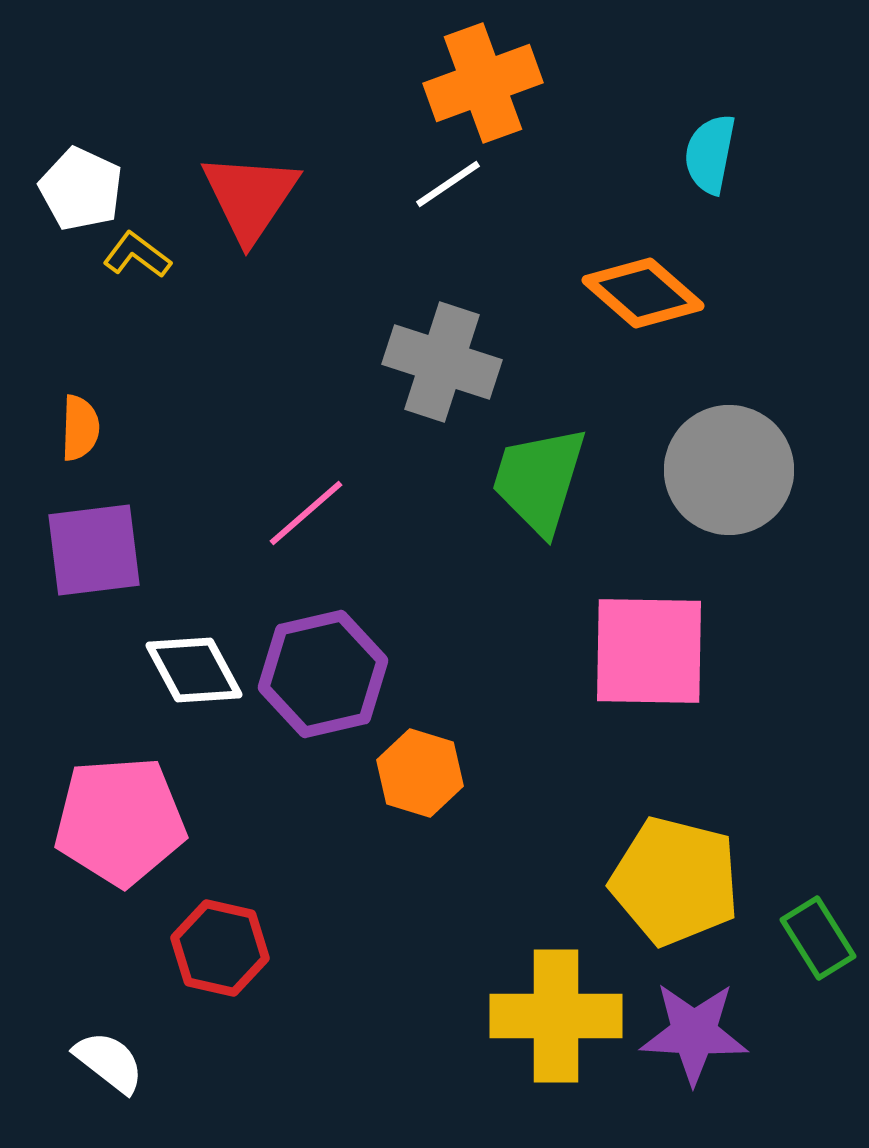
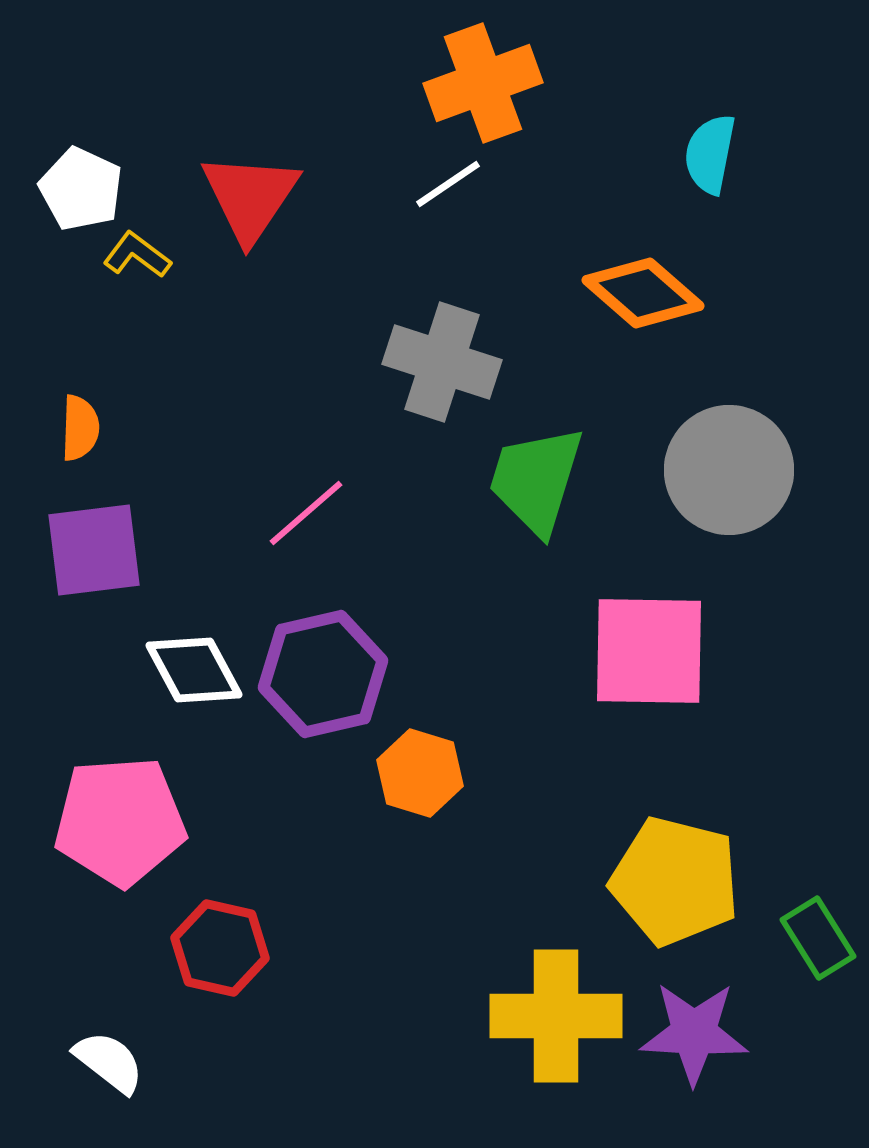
green trapezoid: moved 3 px left
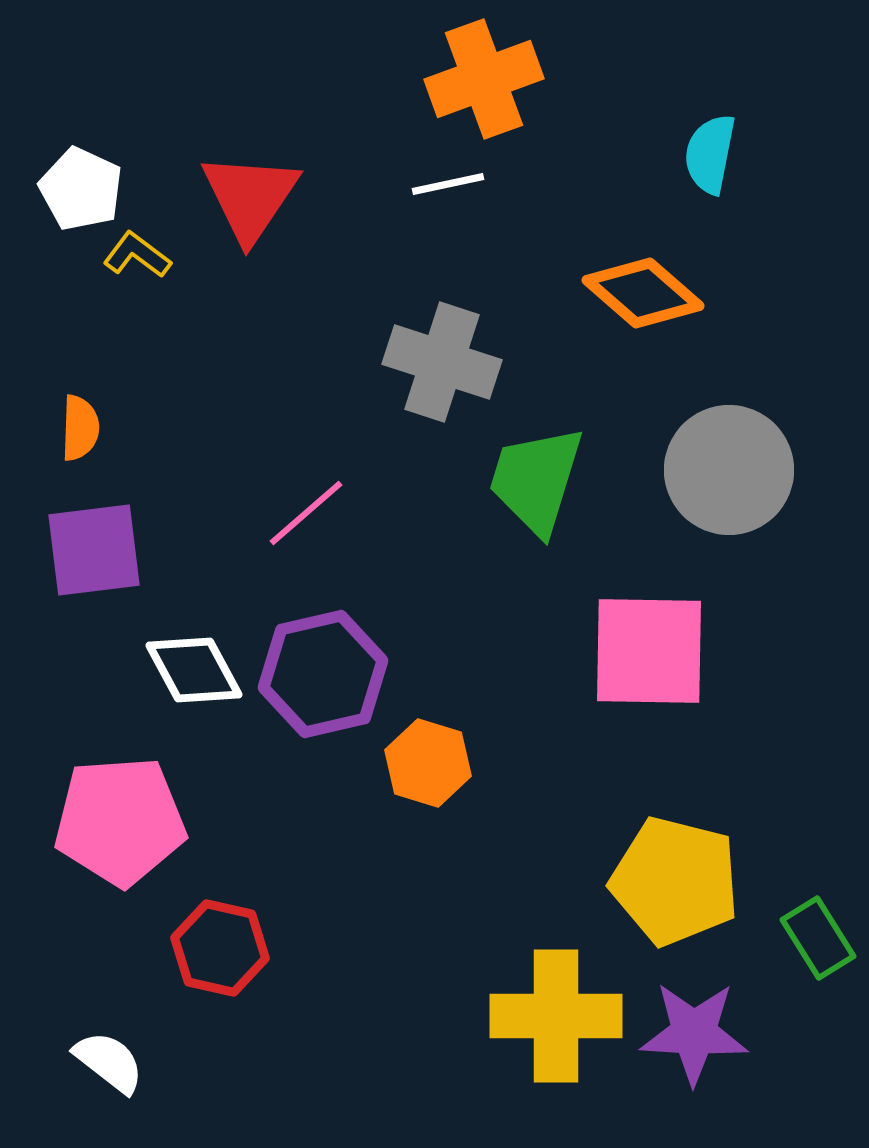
orange cross: moved 1 px right, 4 px up
white line: rotated 22 degrees clockwise
orange hexagon: moved 8 px right, 10 px up
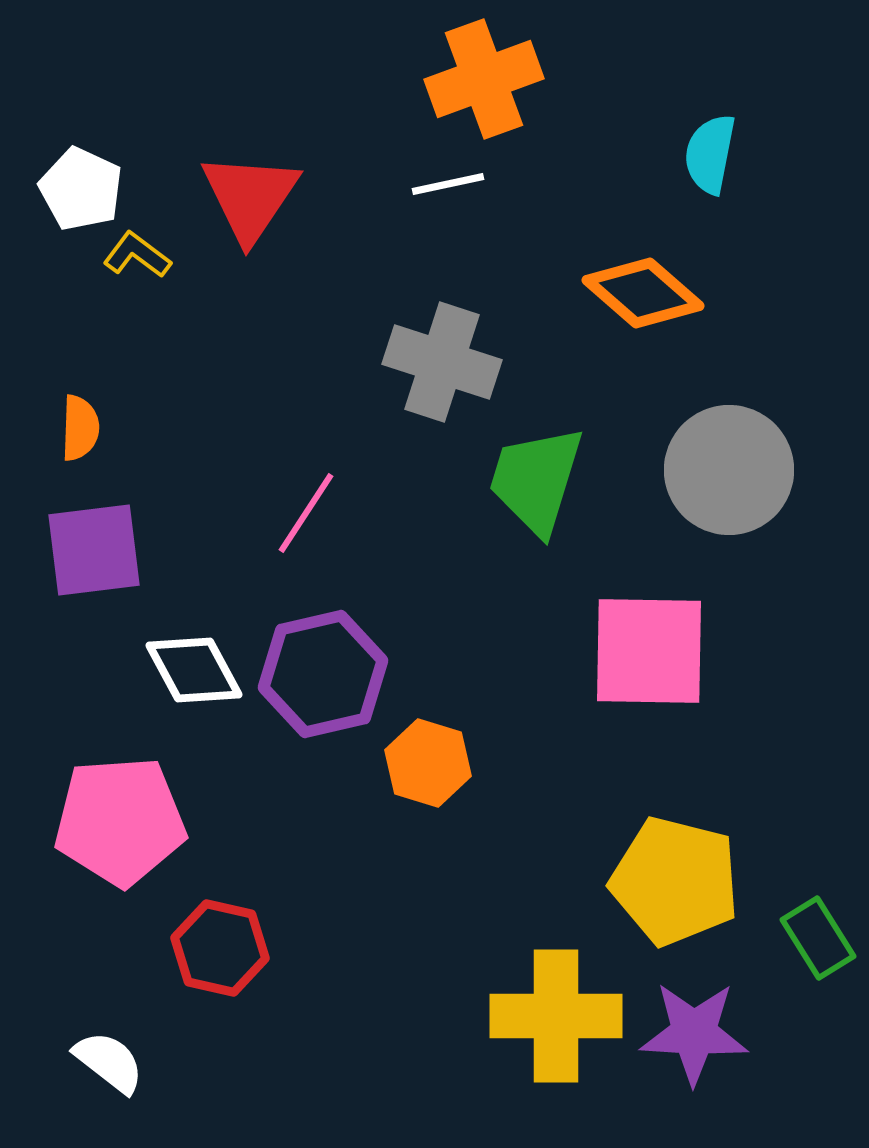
pink line: rotated 16 degrees counterclockwise
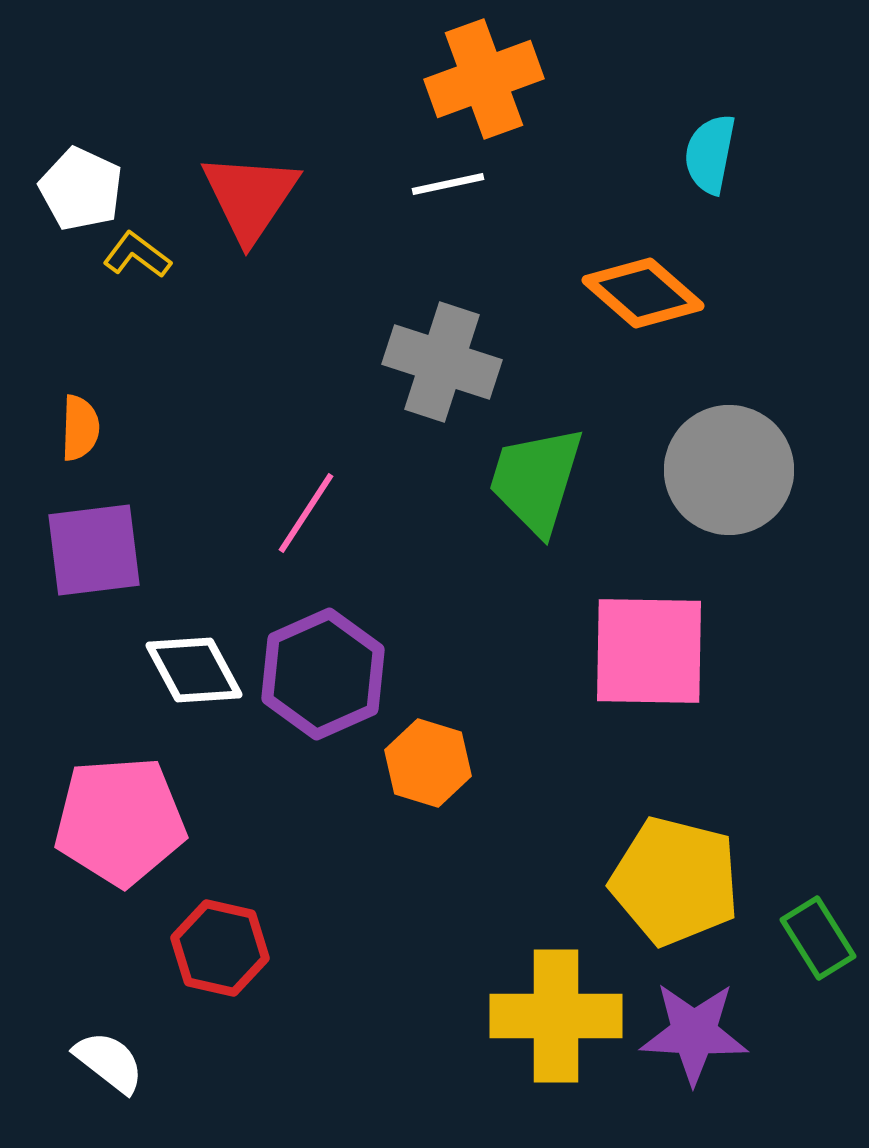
purple hexagon: rotated 11 degrees counterclockwise
